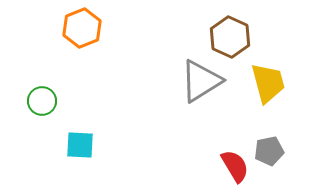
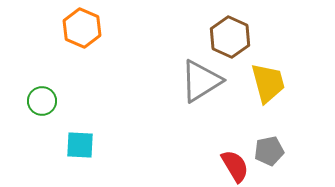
orange hexagon: rotated 15 degrees counterclockwise
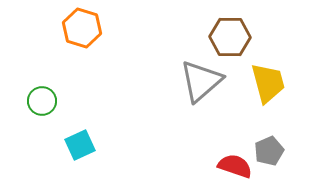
orange hexagon: rotated 6 degrees counterclockwise
brown hexagon: rotated 24 degrees counterclockwise
gray triangle: rotated 9 degrees counterclockwise
cyan square: rotated 28 degrees counterclockwise
gray pentagon: rotated 12 degrees counterclockwise
red semicircle: rotated 40 degrees counterclockwise
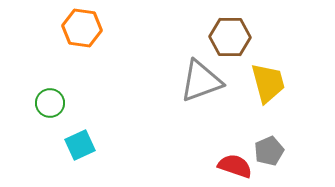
orange hexagon: rotated 9 degrees counterclockwise
gray triangle: rotated 21 degrees clockwise
green circle: moved 8 px right, 2 px down
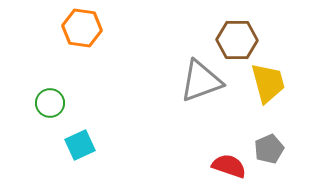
brown hexagon: moved 7 px right, 3 px down
gray pentagon: moved 2 px up
red semicircle: moved 6 px left
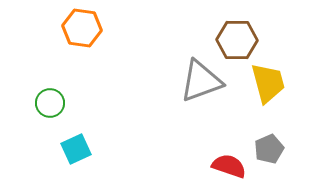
cyan square: moved 4 px left, 4 px down
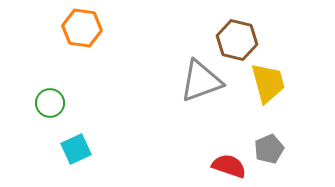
brown hexagon: rotated 12 degrees clockwise
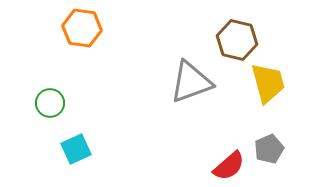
gray triangle: moved 10 px left, 1 px down
red semicircle: rotated 120 degrees clockwise
